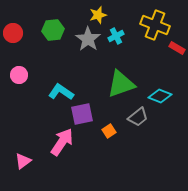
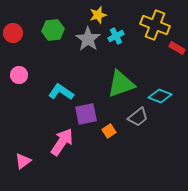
purple square: moved 4 px right
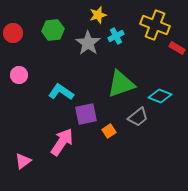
gray star: moved 4 px down
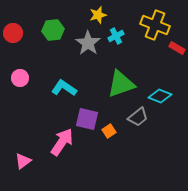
pink circle: moved 1 px right, 3 px down
cyan L-shape: moved 3 px right, 4 px up
purple square: moved 1 px right, 5 px down; rotated 25 degrees clockwise
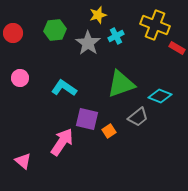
green hexagon: moved 2 px right
pink triangle: rotated 42 degrees counterclockwise
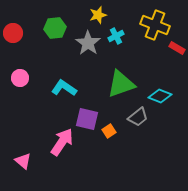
green hexagon: moved 2 px up
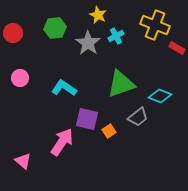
yellow star: rotated 30 degrees counterclockwise
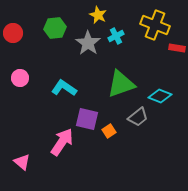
red rectangle: rotated 21 degrees counterclockwise
pink triangle: moved 1 px left, 1 px down
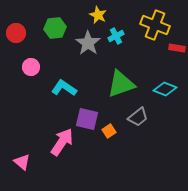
red circle: moved 3 px right
pink circle: moved 11 px right, 11 px up
cyan diamond: moved 5 px right, 7 px up
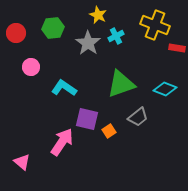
green hexagon: moved 2 px left
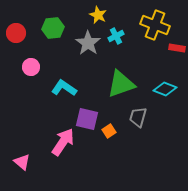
gray trapezoid: rotated 145 degrees clockwise
pink arrow: moved 1 px right
